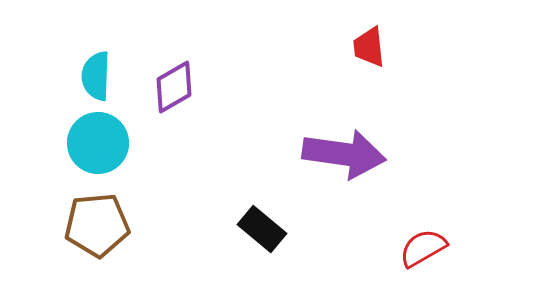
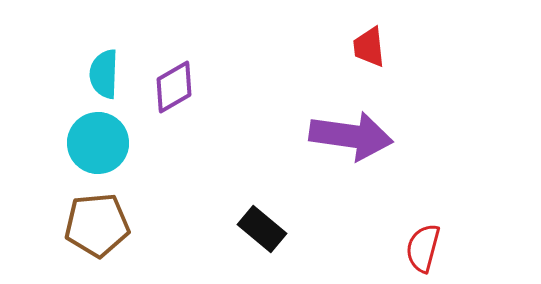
cyan semicircle: moved 8 px right, 2 px up
purple arrow: moved 7 px right, 18 px up
red semicircle: rotated 45 degrees counterclockwise
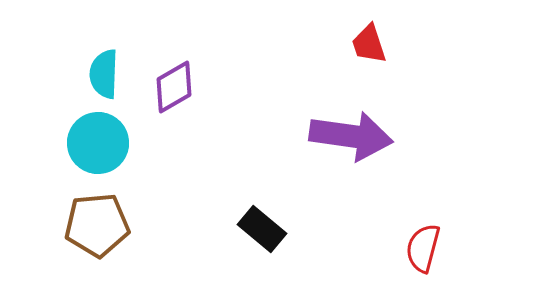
red trapezoid: moved 3 px up; rotated 12 degrees counterclockwise
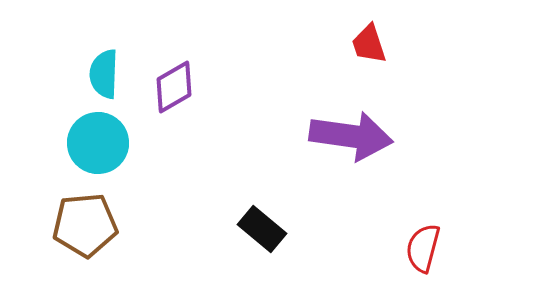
brown pentagon: moved 12 px left
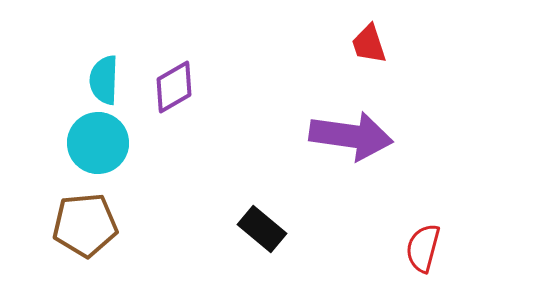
cyan semicircle: moved 6 px down
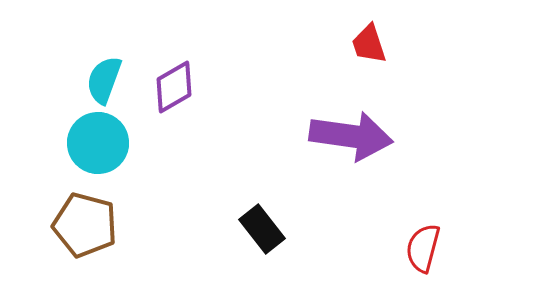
cyan semicircle: rotated 18 degrees clockwise
brown pentagon: rotated 20 degrees clockwise
black rectangle: rotated 12 degrees clockwise
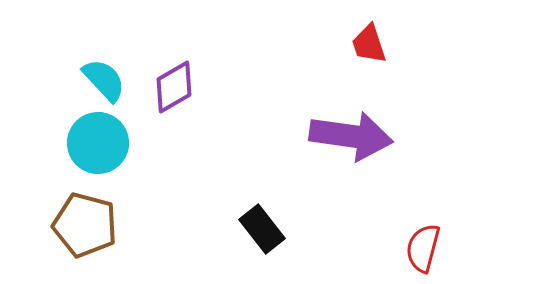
cyan semicircle: rotated 117 degrees clockwise
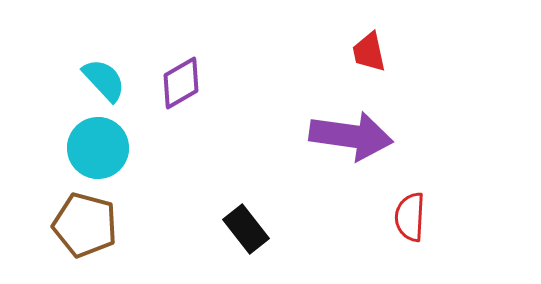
red trapezoid: moved 8 px down; rotated 6 degrees clockwise
purple diamond: moved 7 px right, 4 px up
cyan circle: moved 5 px down
black rectangle: moved 16 px left
red semicircle: moved 13 px left, 31 px up; rotated 12 degrees counterclockwise
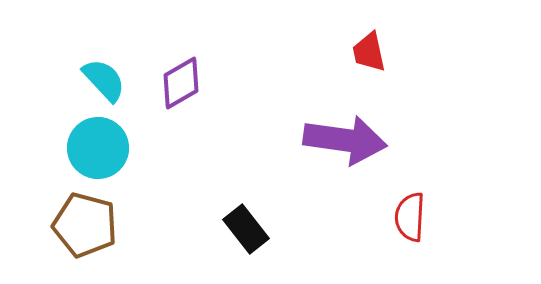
purple arrow: moved 6 px left, 4 px down
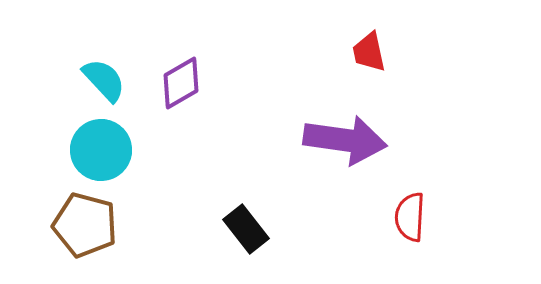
cyan circle: moved 3 px right, 2 px down
